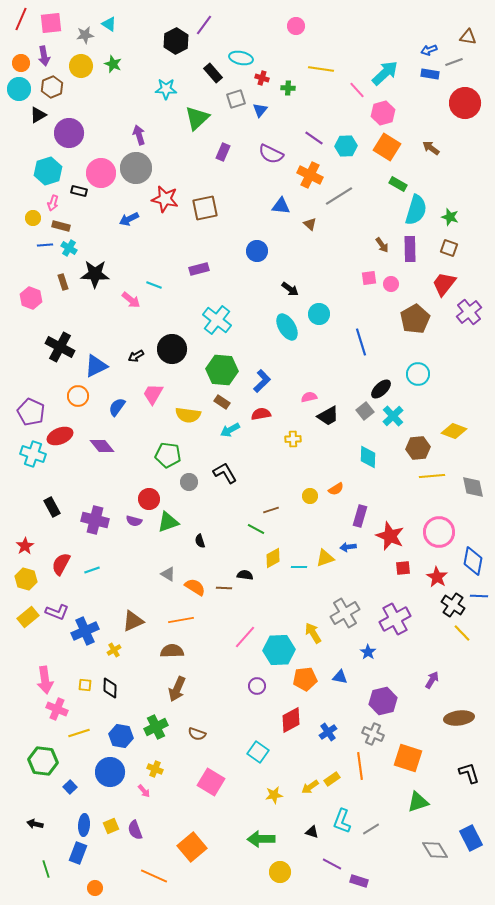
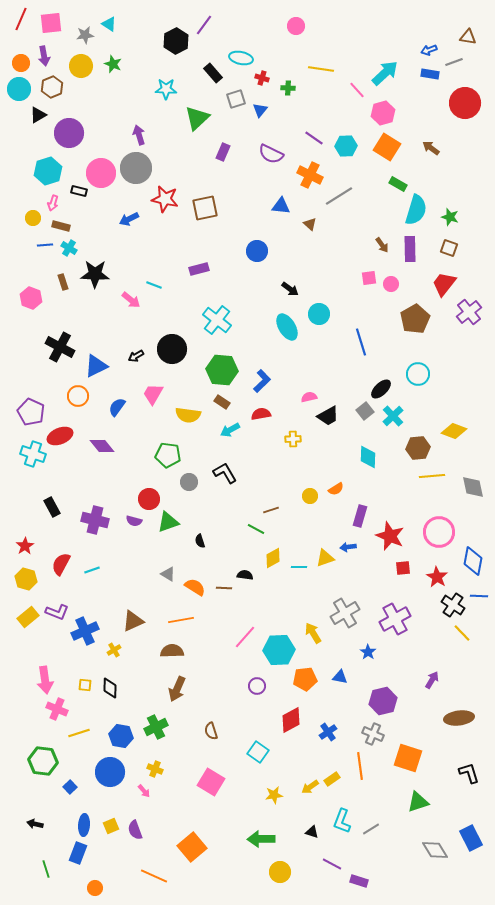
brown semicircle at (197, 734): moved 14 px right, 3 px up; rotated 54 degrees clockwise
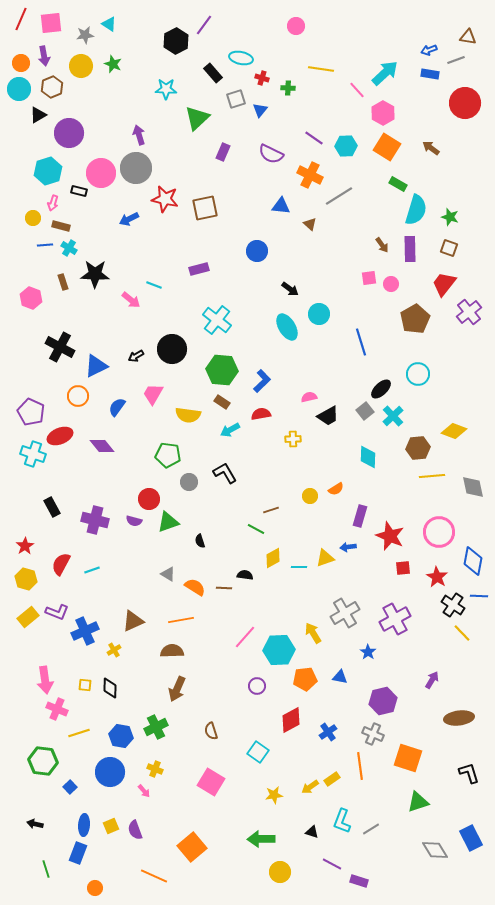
gray line at (454, 62): moved 2 px right, 2 px up
pink hexagon at (383, 113): rotated 15 degrees counterclockwise
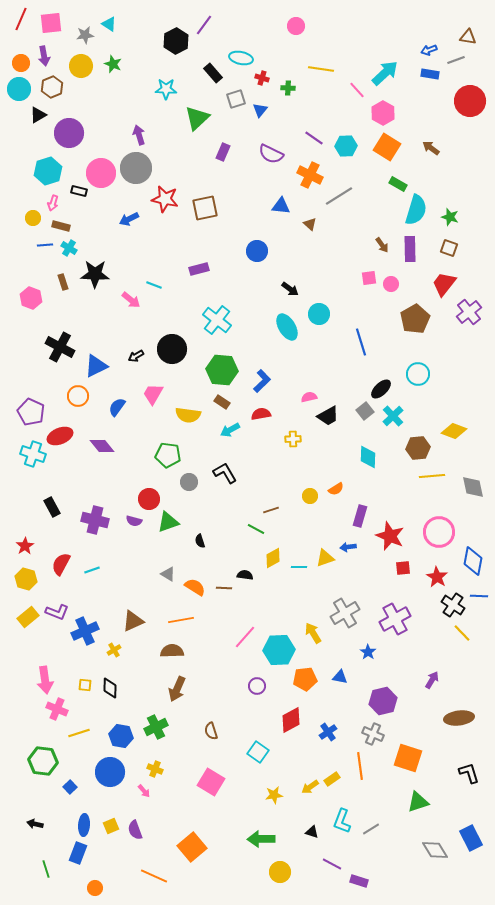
red circle at (465, 103): moved 5 px right, 2 px up
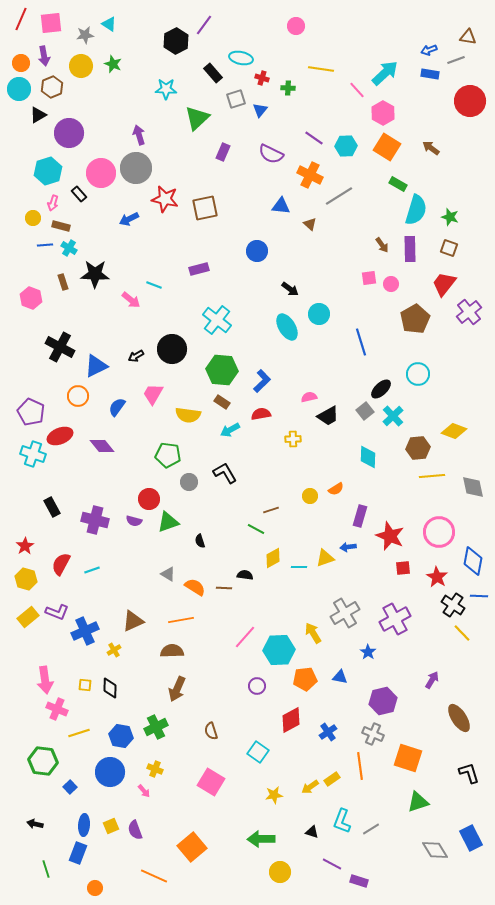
black rectangle at (79, 191): moved 3 px down; rotated 35 degrees clockwise
brown ellipse at (459, 718): rotated 64 degrees clockwise
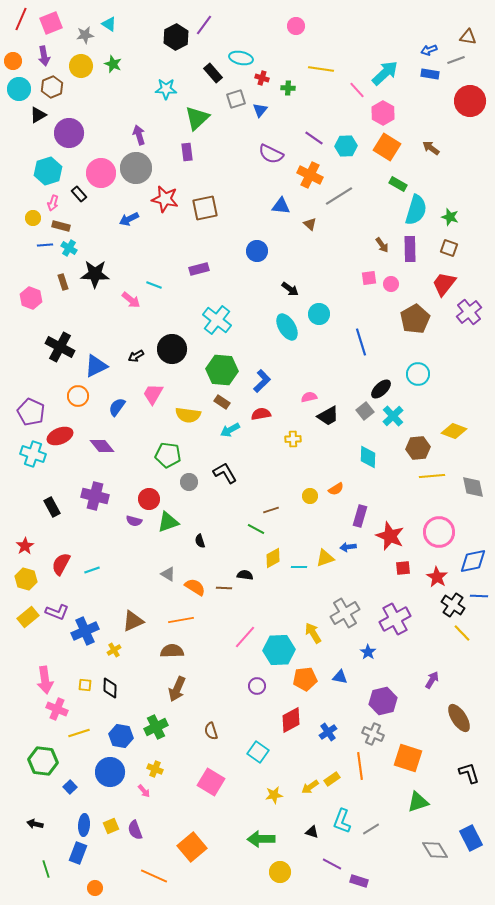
pink square at (51, 23): rotated 15 degrees counterclockwise
black hexagon at (176, 41): moved 4 px up
orange circle at (21, 63): moved 8 px left, 2 px up
purple rectangle at (223, 152): moved 36 px left; rotated 30 degrees counterclockwise
purple cross at (95, 520): moved 24 px up
blue diamond at (473, 561): rotated 68 degrees clockwise
